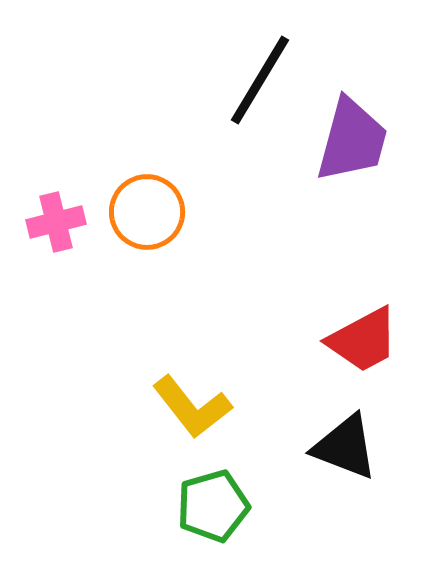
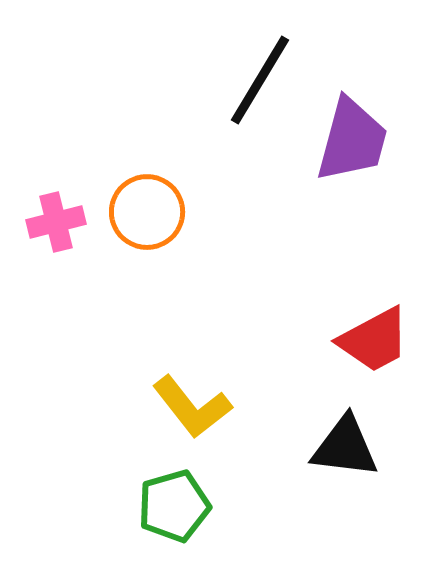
red trapezoid: moved 11 px right
black triangle: rotated 14 degrees counterclockwise
green pentagon: moved 39 px left
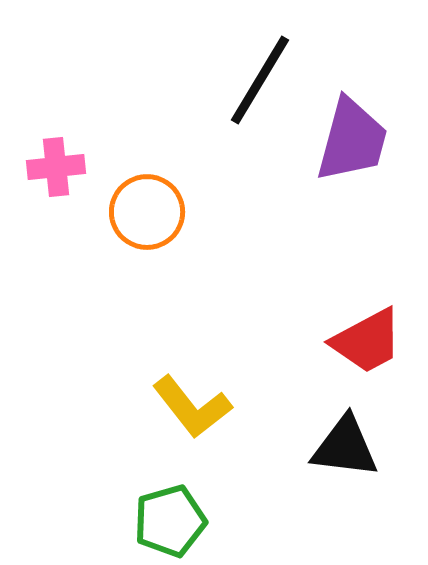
pink cross: moved 55 px up; rotated 8 degrees clockwise
red trapezoid: moved 7 px left, 1 px down
green pentagon: moved 4 px left, 15 px down
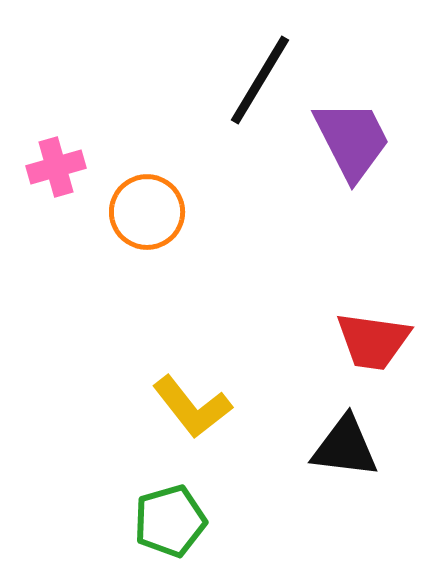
purple trapezoid: rotated 42 degrees counterclockwise
pink cross: rotated 10 degrees counterclockwise
red trapezoid: moved 6 px right; rotated 36 degrees clockwise
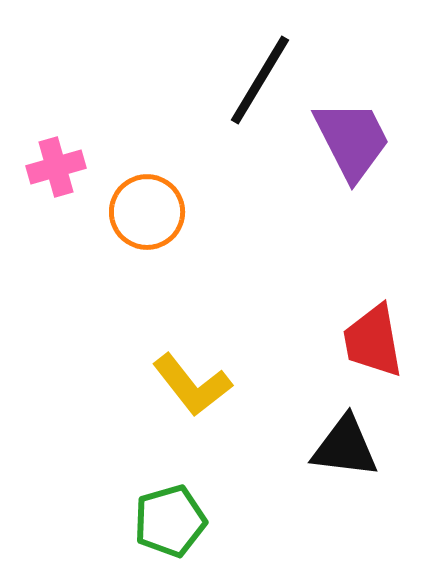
red trapezoid: rotated 72 degrees clockwise
yellow L-shape: moved 22 px up
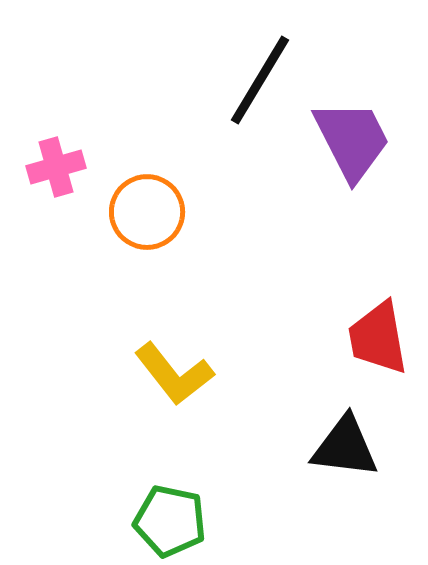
red trapezoid: moved 5 px right, 3 px up
yellow L-shape: moved 18 px left, 11 px up
green pentagon: rotated 28 degrees clockwise
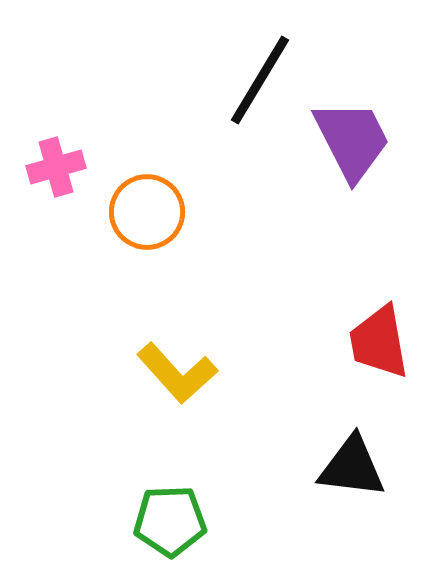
red trapezoid: moved 1 px right, 4 px down
yellow L-shape: moved 3 px right, 1 px up; rotated 4 degrees counterclockwise
black triangle: moved 7 px right, 20 px down
green pentagon: rotated 14 degrees counterclockwise
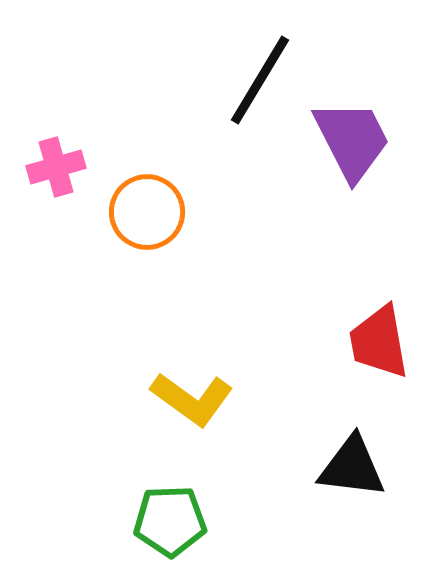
yellow L-shape: moved 15 px right, 26 px down; rotated 12 degrees counterclockwise
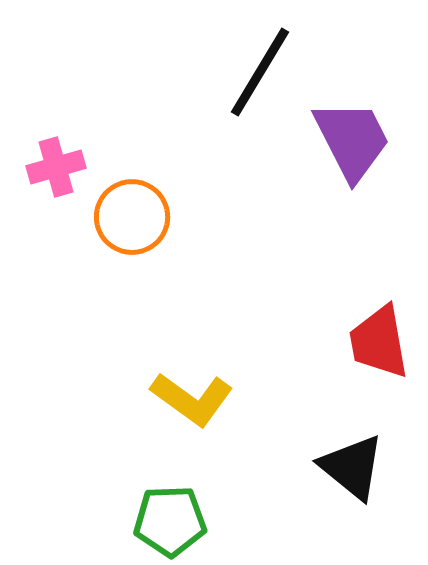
black line: moved 8 px up
orange circle: moved 15 px left, 5 px down
black triangle: rotated 32 degrees clockwise
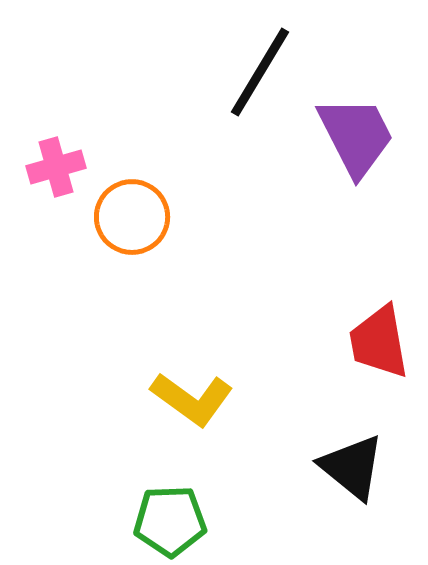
purple trapezoid: moved 4 px right, 4 px up
